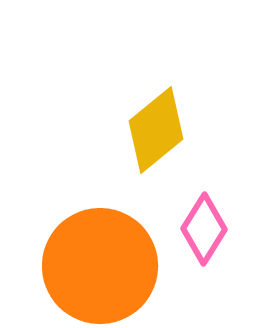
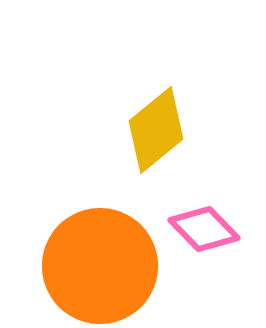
pink diamond: rotated 76 degrees counterclockwise
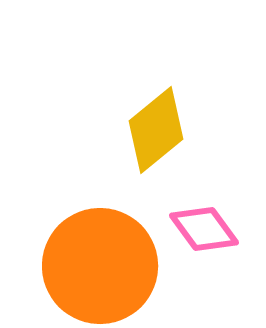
pink diamond: rotated 8 degrees clockwise
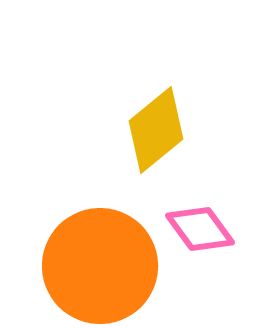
pink diamond: moved 4 px left
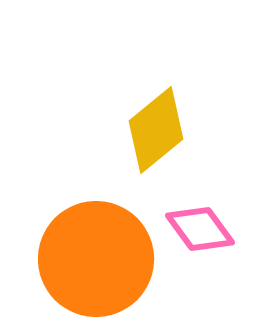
orange circle: moved 4 px left, 7 px up
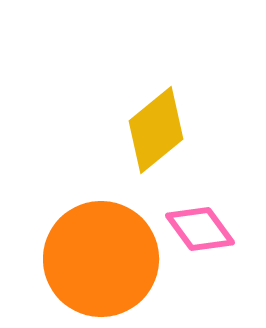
orange circle: moved 5 px right
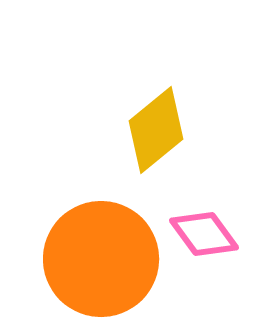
pink diamond: moved 4 px right, 5 px down
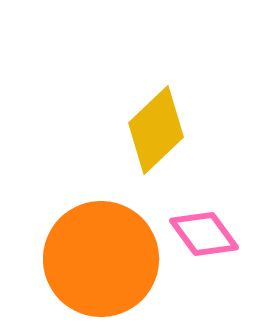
yellow diamond: rotated 4 degrees counterclockwise
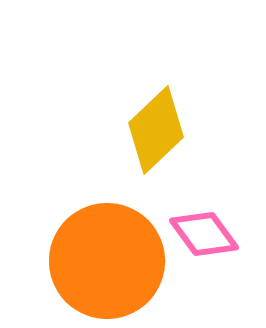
orange circle: moved 6 px right, 2 px down
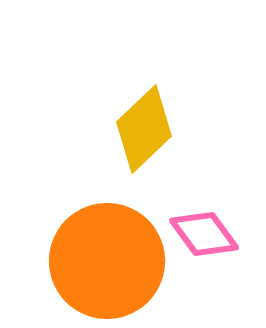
yellow diamond: moved 12 px left, 1 px up
